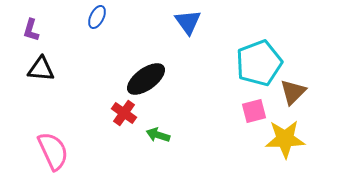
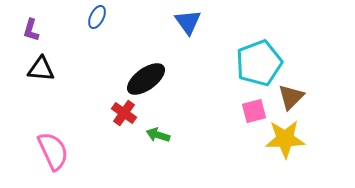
brown triangle: moved 2 px left, 5 px down
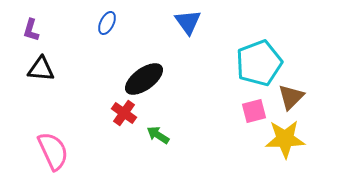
blue ellipse: moved 10 px right, 6 px down
black ellipse: moved 2 px left
green arrow: rotated 15 degrees clockwise
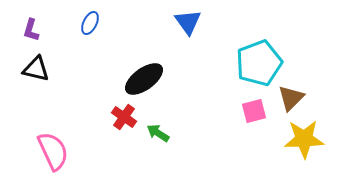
blue ellipse: moved 17 px left
black triangle: moved 5 px left; rotated 8 degrees clockwise
brown triangle: moved 1 px down
red cross: moved 4 px down
green arrow: moved 2 px up
yellow star: moved 19 px right
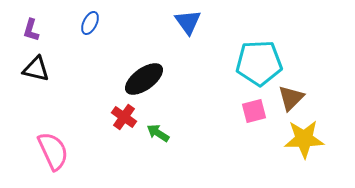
cyan pentagon: rotated 18 degrees clockwise
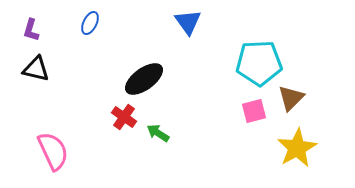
yellow star: moved 7 px left, 9 px down; rotated 27 degrees counterclockwise
